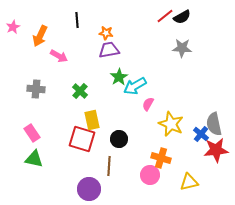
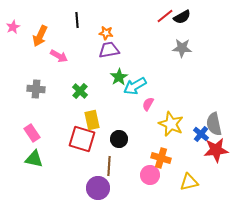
purple circle: moved 9 px right, 1 px up
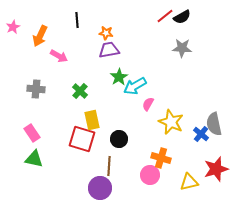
yellow star: moved 2 px up
red star: moved 19 px down; rotated 10 degrees counterclockwise
purple circle: moved 2 px right
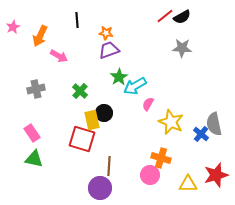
purple trapezoid: rotated 10 degrees counterclockwise
gray cross: rotated 18 degrees counterclockwise
black circle: moved 15 px left, 26 px up
red star: moved 6 px down
yellow triangle: moved 1 px left, 2 px down; rotated 12 degrees clockwise
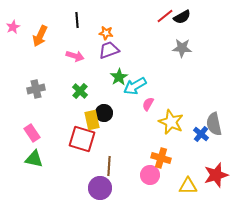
pink arrow: moved 16 px right; rotated 12 degrees counterclockwise
yellow triangle: moved 2 px down
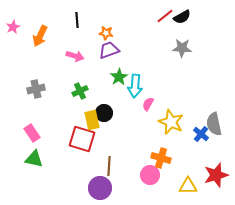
cyan arrow: rotated 55 degrees counterclockwise
green cross: rotated 21 degrees clockwise
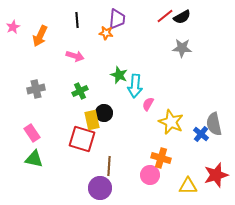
purple trapezoid: moved 8 px right, 31 px up; rotated 115 degrees clockwise
green star: moved 2 px up; rotated 18 degrees counterclockwise
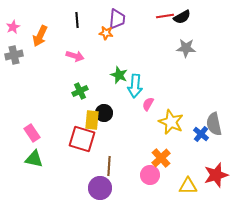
red line: rotated 30 degrees clockwise
gray star: moved 4 px right
gray cross: moved 22 px left, 34 px up
yellow rectangle: rotated 18 degrees clockwise
orange cross: rotated 30 degrees clockwise
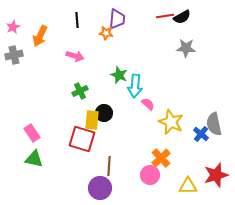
pink semicircle: rotated 104 degrees clockwise
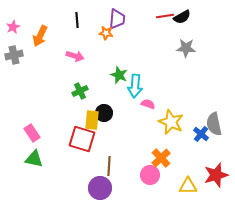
pink semicircle: rotated 24 degrees counterclockwise
